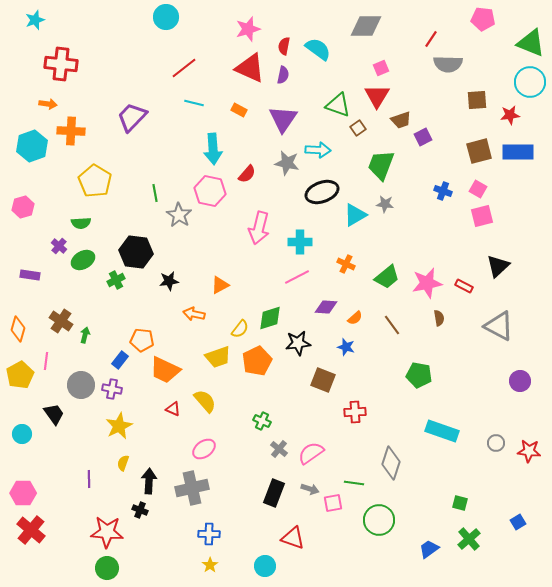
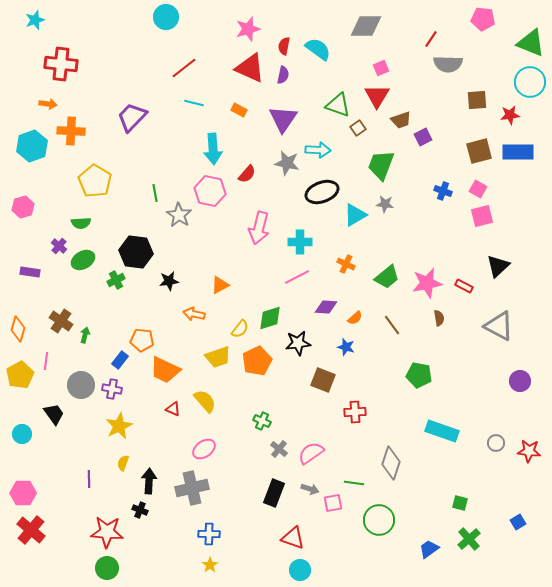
purple rectangle at (30, 275): moved 3 px up
cyan circle at (265, 566): moved 35 px right, 4 px down
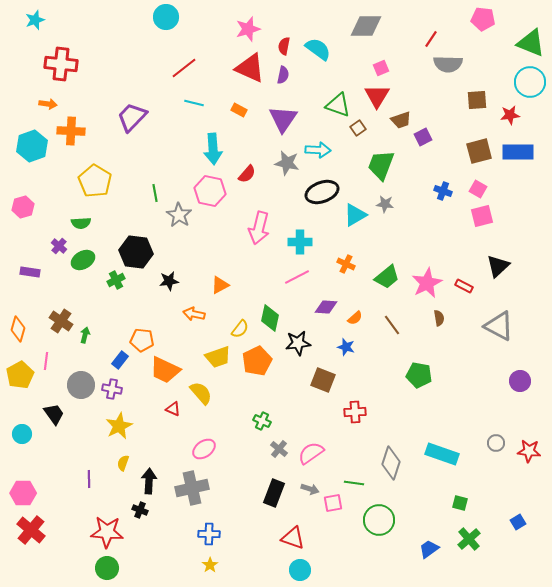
pink star at (427, 283): rotated 16 degrees counterclockwise
green diamond at (270, 318): rotated 60 degrees counterclockwise
yellow semicircle at (205, 401): moved 4 px left, 8 px up
cyan rectangle at (442, 431): moved 23 px down
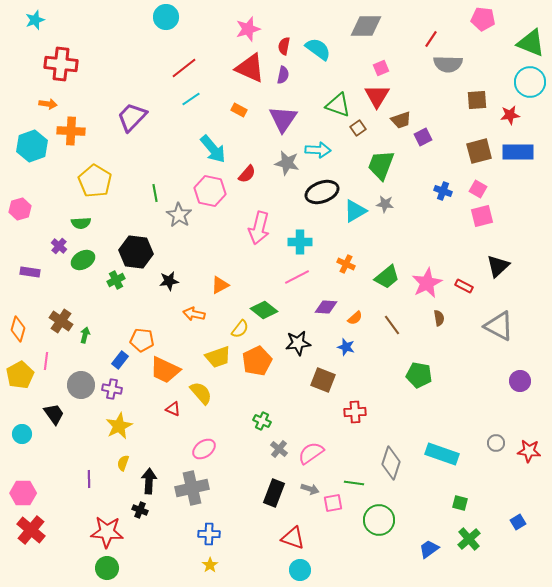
cyan line at (194, 103): moved 3 px left, 4 px up; rotated 48 degrees counterclockwise
cyan arrow at (213, 149): rotated 36 degrees counterclockwise
pink hexagon at (23, 207): moved 3 px left, 2 px down
cyan triangle at (355, 215): moved 4 px up
green diamond at (270, 318): moved 6 px left, 8 px up; rotated 64 degrees counterclockwise
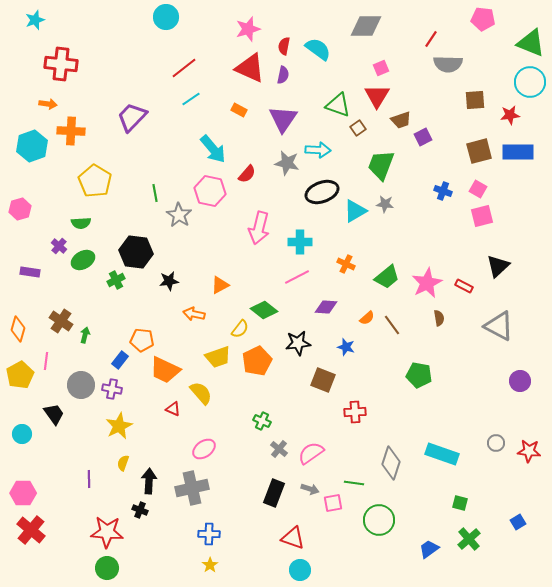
brown square at (477, 100): moved 2 px left
orange semicircle at (355, 318): moved 12 px right
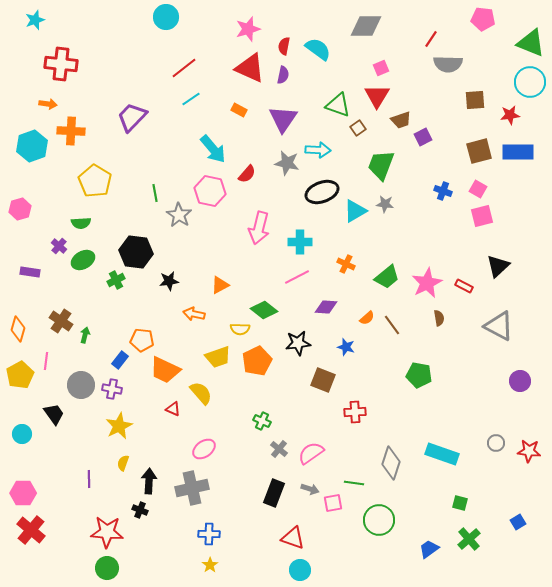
yellow semicircle at (240, 329): rotated 54 degrees clockwise
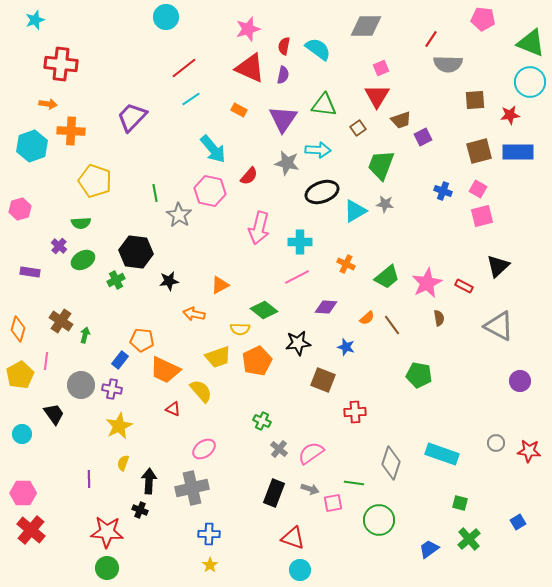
green triangle at (338, 105): moved 14 px left; rotated 12 degrees counterclockwise
red semicircle at (247, 174): moved 2 px right, 2 px down
yellow pentagon at (95, 181): rotated 12 degrees counterclockwise
yellow semicircle at (201, 393): moved 2 px up
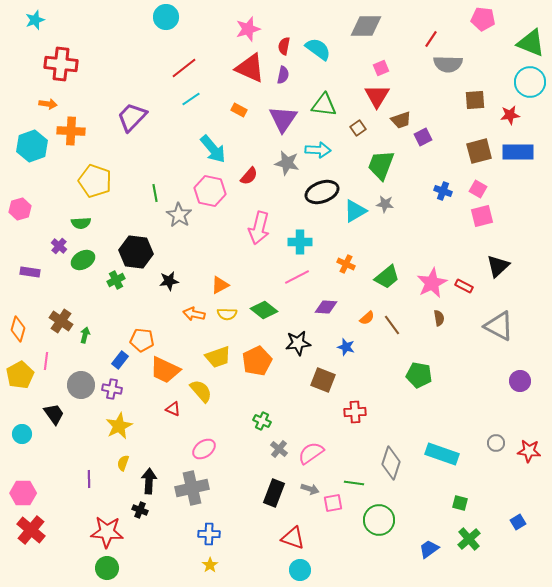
pink star at (427, 283): moved 5 px right
yellow semicircle at (240, 329): moved 13 px left, 15 px up
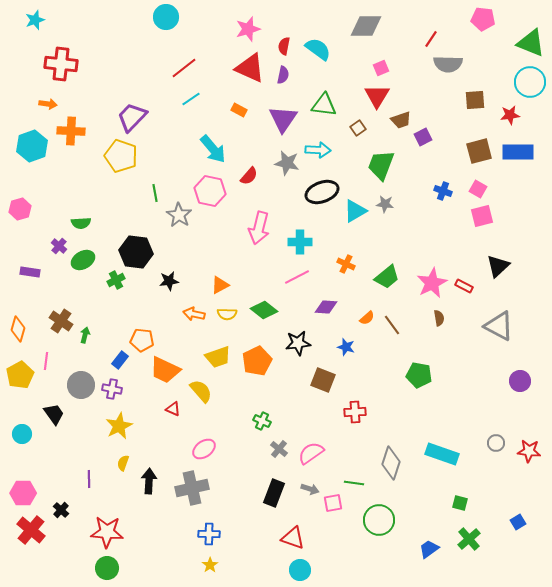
yellow pentagon at (95, 181): moved 26 px right, 25 px up
black cross at (140, 510): moved 79 px left; rotated 21 degrees clockwise
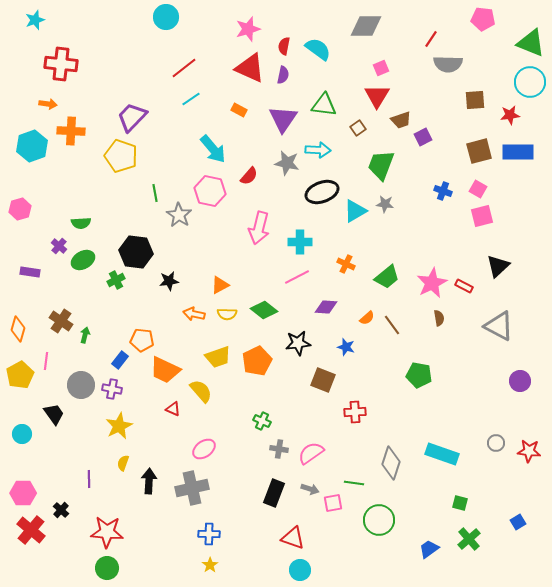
gray cross at (279, 449): rotated 30 degrees counterclockwise
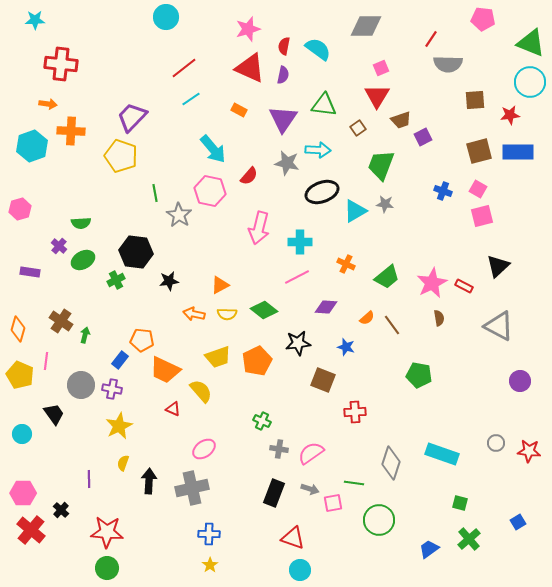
cyan star at (35, 20): rotated 18 degrees clockwise
yellow pentagon at (20, 375): rotated 20 degrees counterclockwise
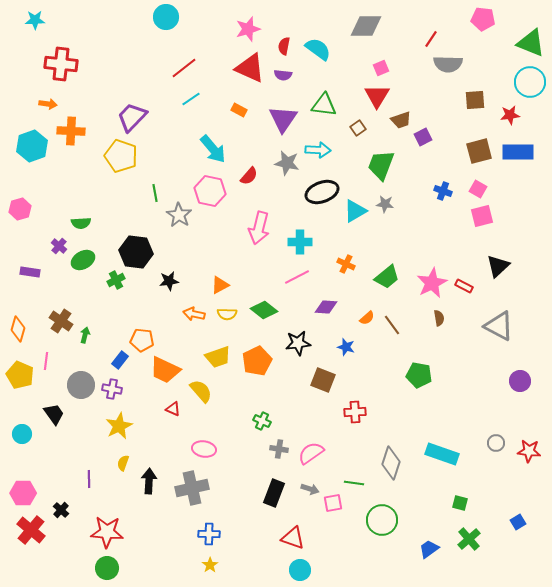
purple semicircle at (283, 75): rotated 84 degrees clockwise
pink ellipse at (204, 449): rotated 45 degrees clockwise
green circle at (379, 520): moved 3 px right
